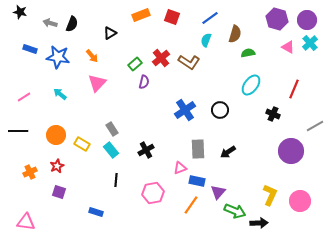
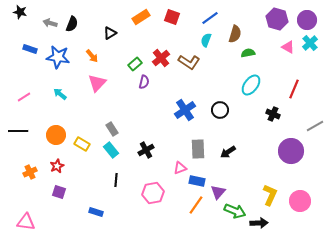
orange rectangle at (141, 15): moved 2 px down; rotated 12 degrees counterclockwise
orange line at (191, 205): moved 5 px right
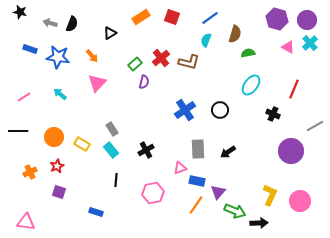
brown L-shape at (189, 62): rotated 20 degrees counterclockwise
orange circle at (56, 135): moved 2 px left, 2 px down
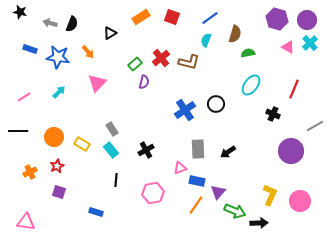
orange arrow at (92, 56): moved 4 px left, 4 px up
cyan arrow at (60, 94): moved 1 px left, 2 px up; rotated 96 degrees clockwise
black circle at (220, 110): moved 4 px left, 6 px up
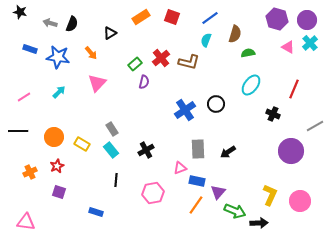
orange arrow at (88, 52): moved 3 px right, 1 px down
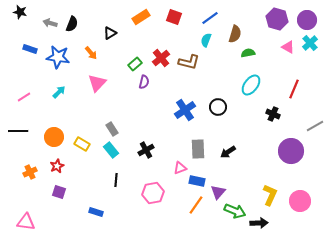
red square at (172, 17): moved 2 px right
black circle at (216, 104): moved 2 px right, 3 px down
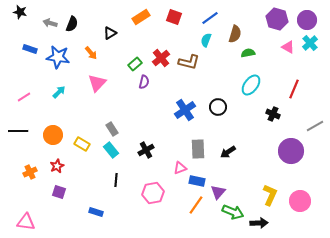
orange circle at (54, 137): moved 1 px left, 2 px up
green arrow at (235, 211): moved 2 px left, 1 px down
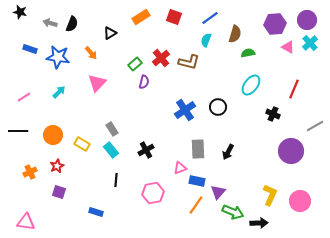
purple hexagon at (277, 19): moved 2 px left, 5 px down; rotated 20 degrees counterclockwise
black arrow at (228, 152): rotated 28 degrees counterclockwise
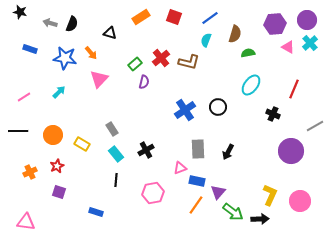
black triangle at (110, 33): rotated 48 degrees clockwise
blue star at (58, 57): moved 7 px right, 1 px down
pink triangle at (97, 83): moved 2 px right, 4 px up
cyan rectangle at (111, 150): moved 5 px right, 4 px down
green arrow at (233, 212): rotated 15 degrees clockwise
black arrow at (259, 223): moved 1 px right, 4 px up
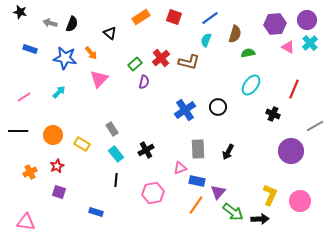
black triangle at (110, 33): rotated 24 degrees clockwise
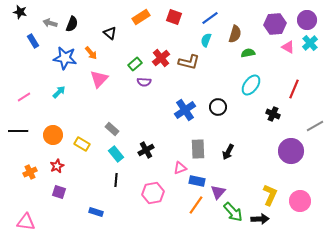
blue rectangle at (30, 49): moved 3 px right, 8 px up; rotated 40 degrees clockwise
purple semicircle at (144, 82): rotated 80 degrees clockwise
gray rectangle at (112, 129): rotated 16 degrees counterclockwise
green arrow at (233, 212): rotated 10 degrees clockwise
